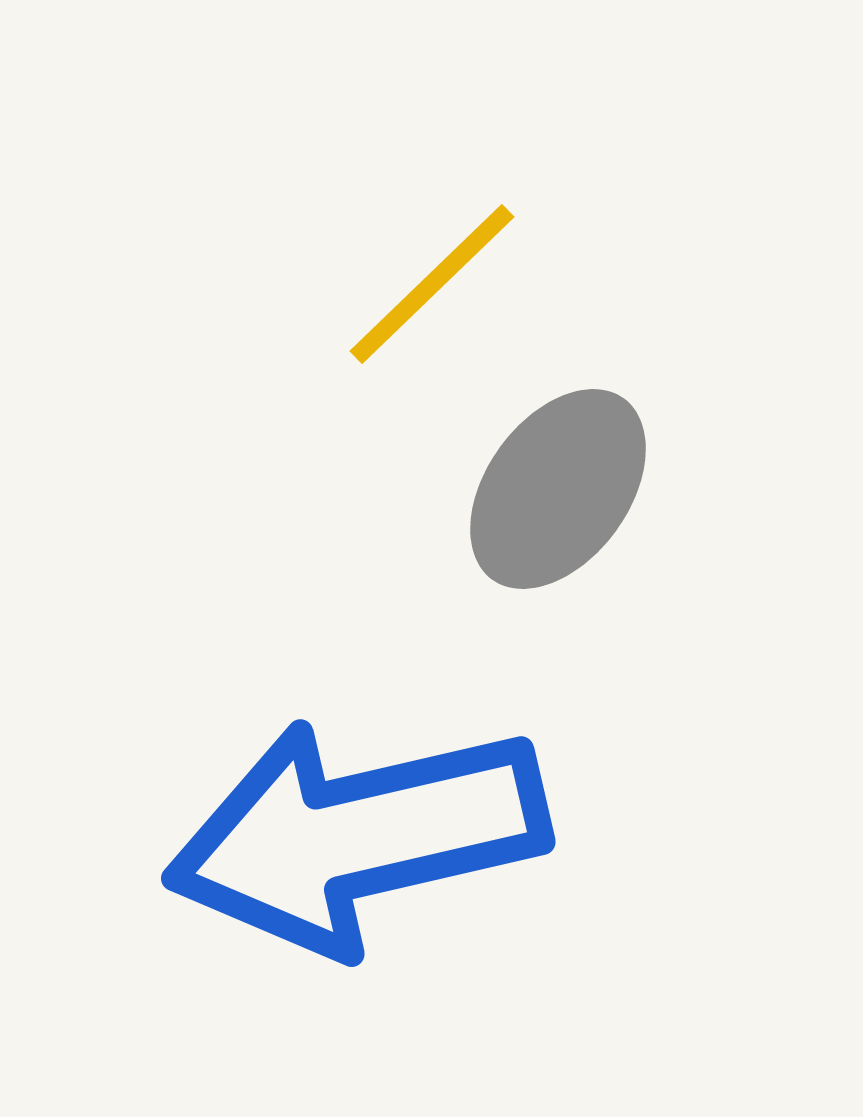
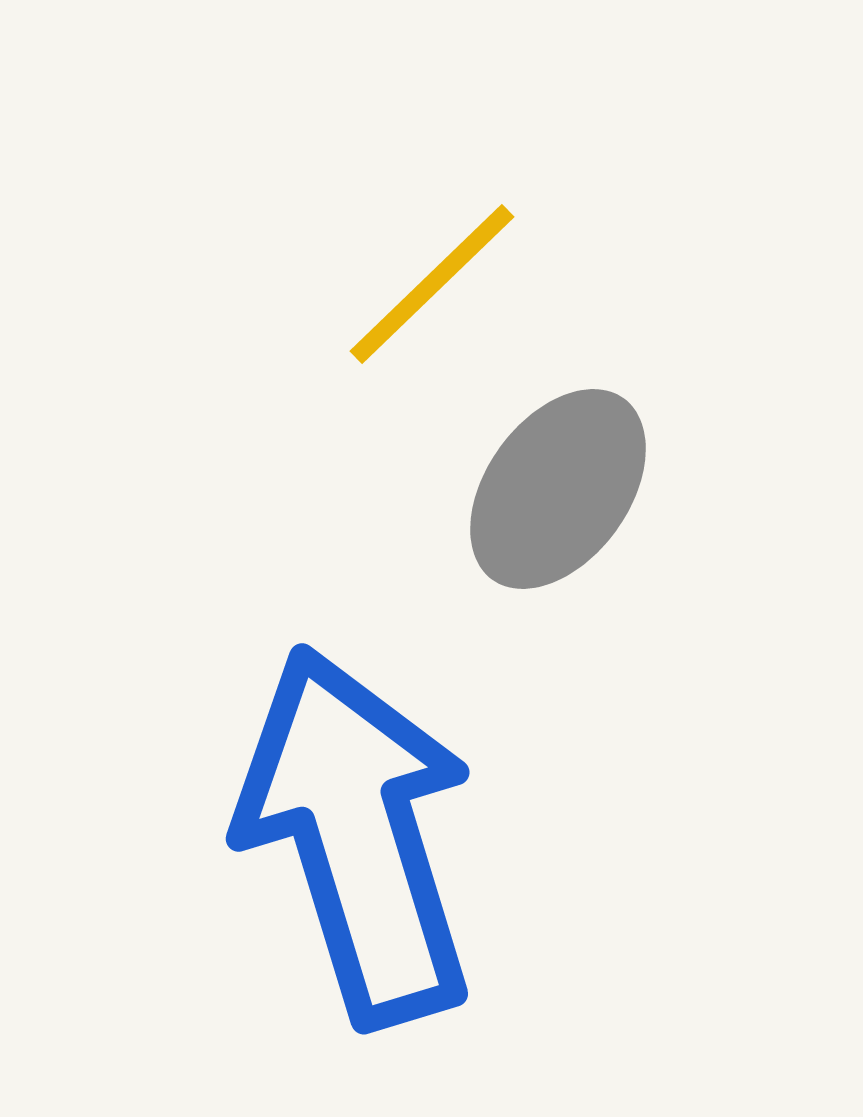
blue arrow: rotated 86 degrees clockwise
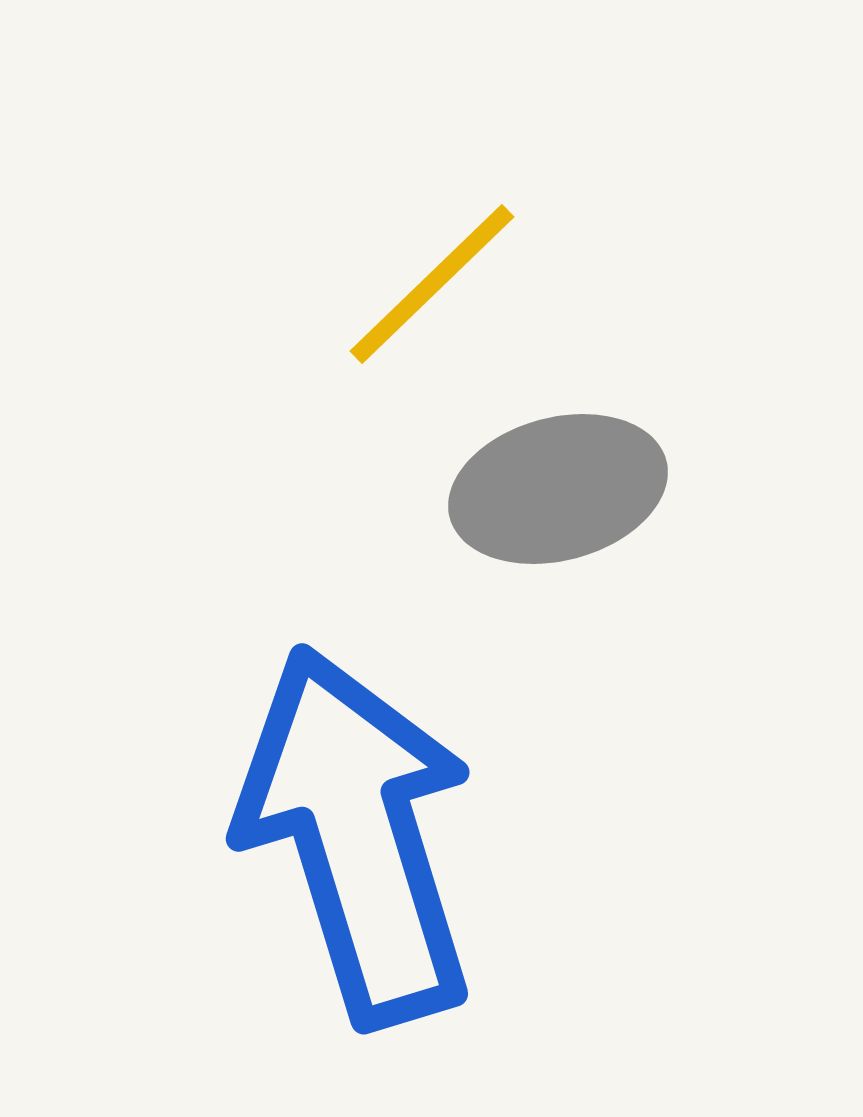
gray ellipse: rotated 39 degrees clockwise
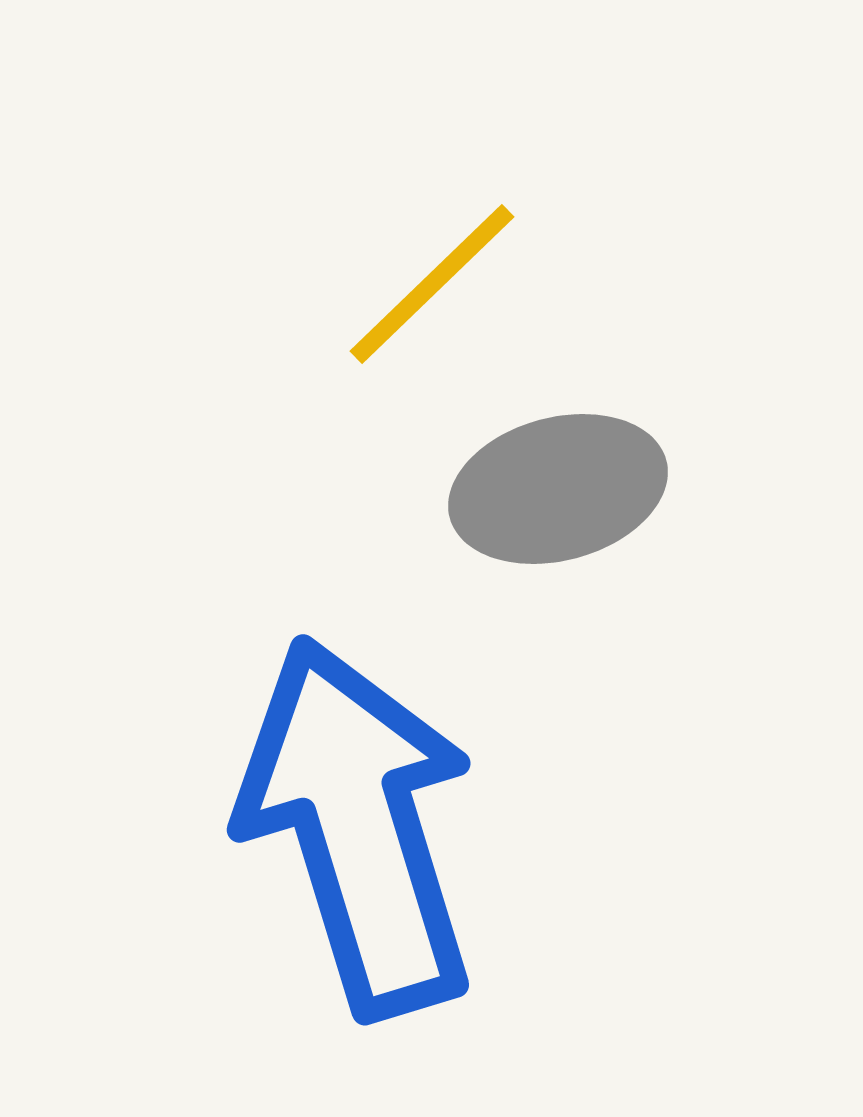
blue arrow: moved 1 px right, 9 px up
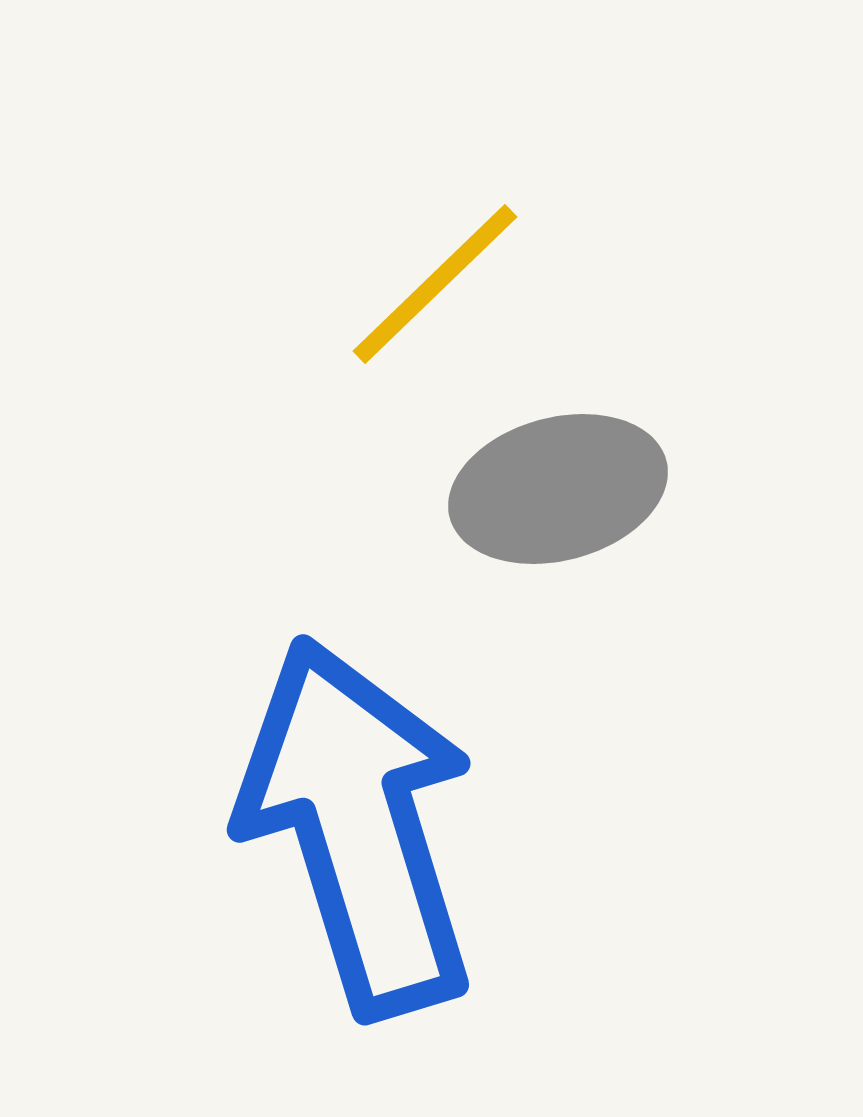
yellow line: moved 3 px right
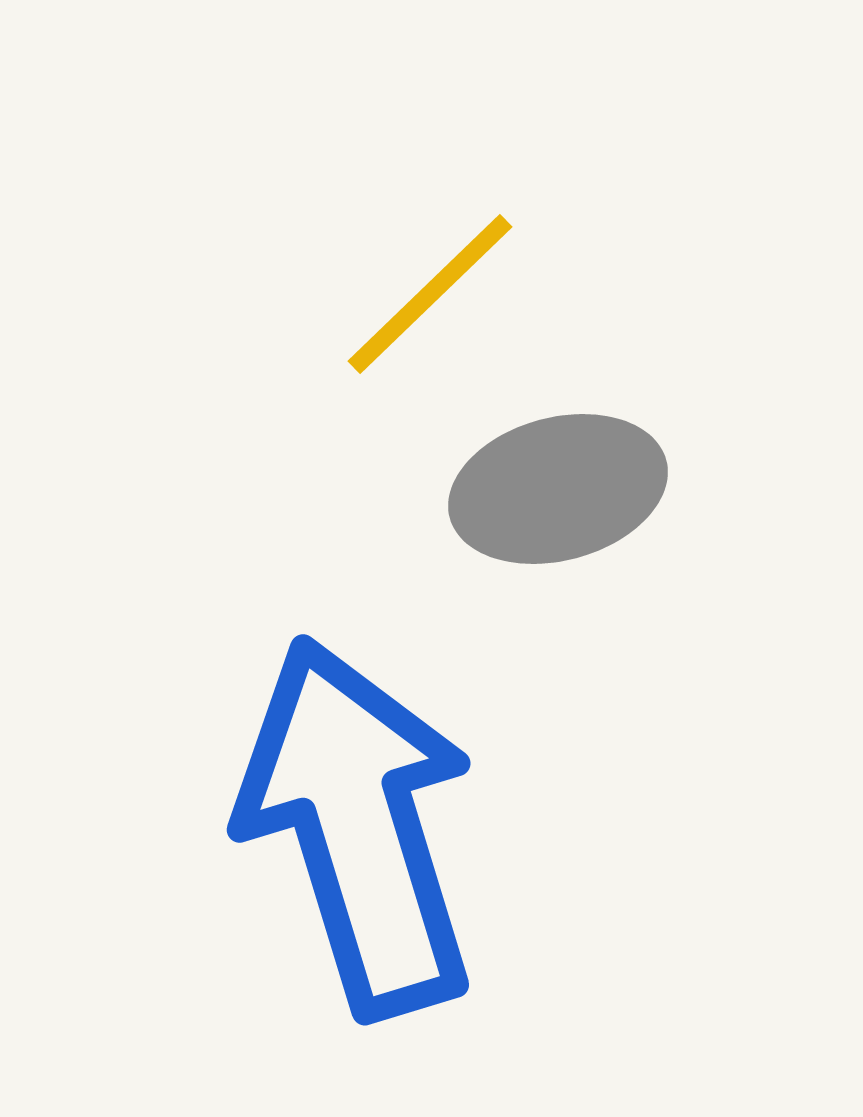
yellow line: moved 5 px left, 10 px down
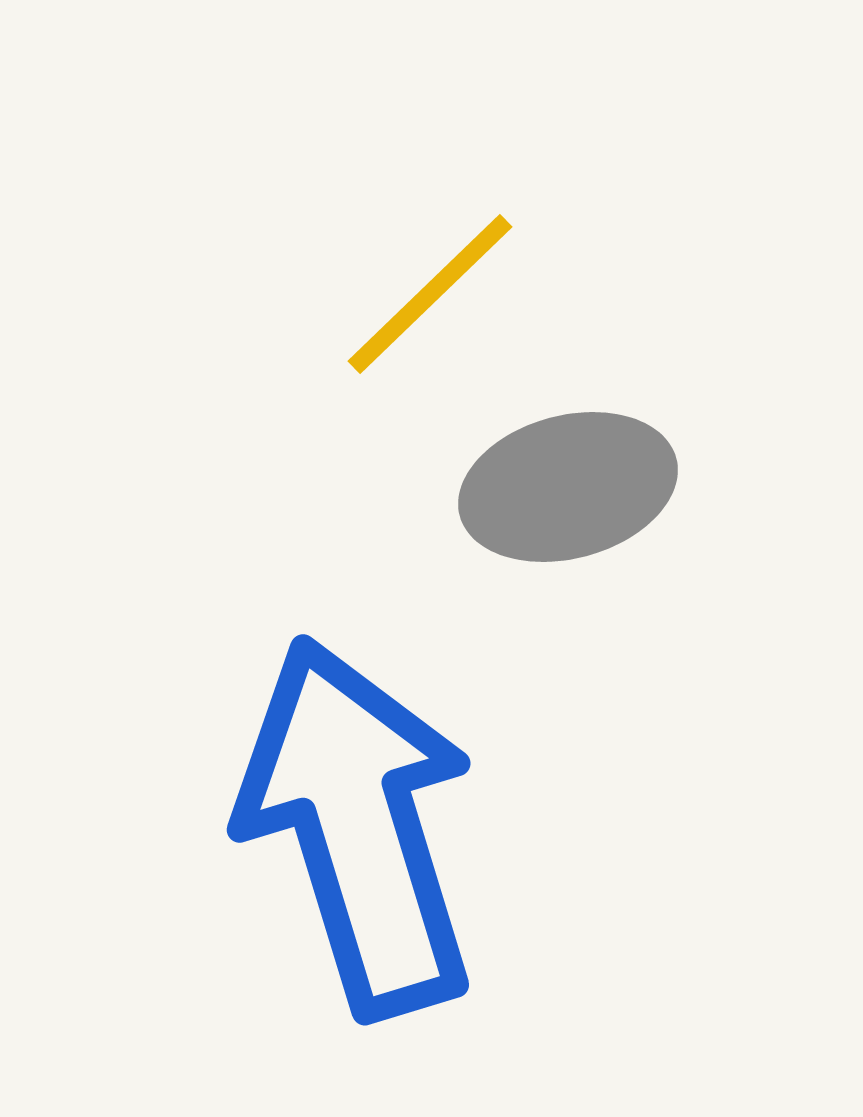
gray ellipse: moved 10 px right, 2 px up
